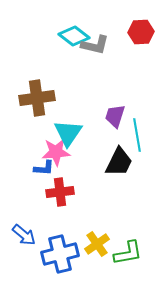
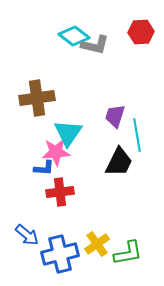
blue arrow: moved 3 px right
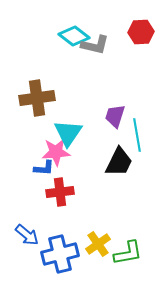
yellow cross: moved 1 px right
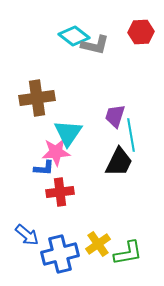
cyan line: moved 6 px left
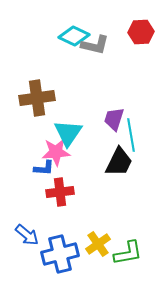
cyan diamond: rotated 12 degrees counterclockwise
purple trapezoid: moved 1 px left, 3 px down
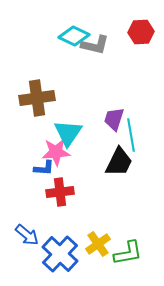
blue cross: rotated 33 degrees counterclockwise
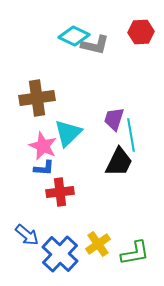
cyan triangle: rotated 12 degrees clockwise
pink star: moved 13 px left, 6 px up; rotated 28 degrees clockwise
green L-shape: moved 7 px right
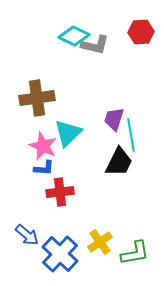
yellow cross: moved 2 px right, 2 px up
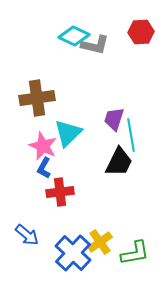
blue L-shape: rotated 115 degrees clockwise
blue cross: moved 13 px right, 1 px up
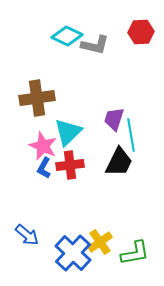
cyan diamond: moved 7 px left
cyan triangle: moved 1 px up
red cross: moved 10 px right, 27 px up
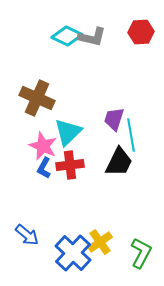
gray L-shape: moved 3 px left, 8 px up
brown cross: rotated 32 degrees clockwise
green L-shape: moved 6 px right; rotated 52 degrees counterclockwise
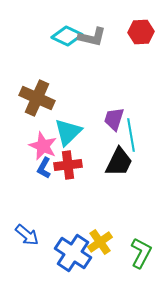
red cross: moved 2 px left
blue cross: rotated 9 degrees counterclockwise
